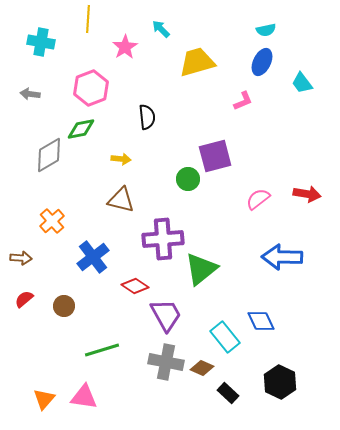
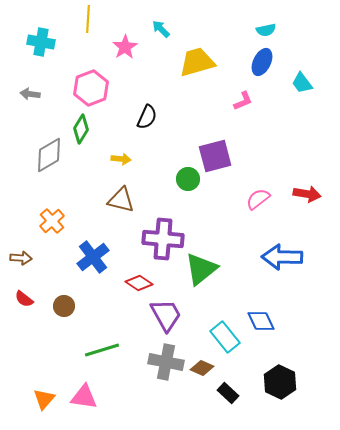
black semicircle: rotated 30 degrees clockwise
green diamond: rotated 48 degrees counterclockwise
purple cross: rotated 9 degrees clockwise
red diamond: moved 4 px right, 3 px up
red semicircle: rotated 102 degrees counterclockwise
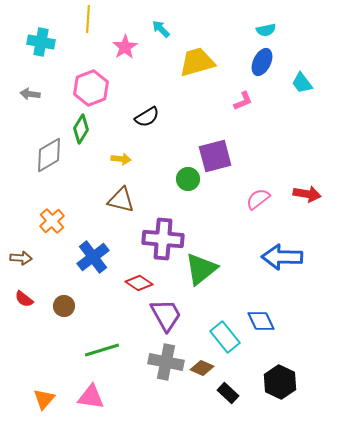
black semicircle: rotated 35 degrees clockwise
pink triangle: moved 7 px right
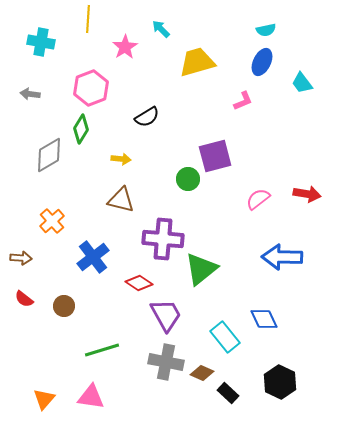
blue diamond: moved 3 px right, 2 px up
brown diamond: moved 5 px down
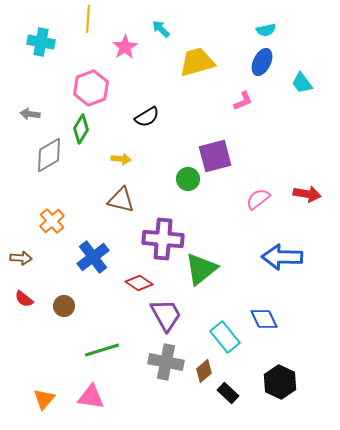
gray arrow: moved 20 px down
brown diamond: moved 2 px right, 2 px up; rotated 65 degrees counterclockwise
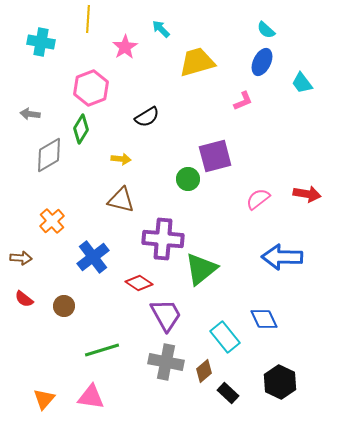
cyan semicircle: rotated 54 degrees clockwise
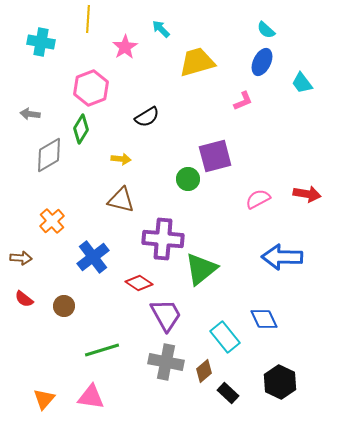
pink semicircle: rotated 10 degrees clockwise
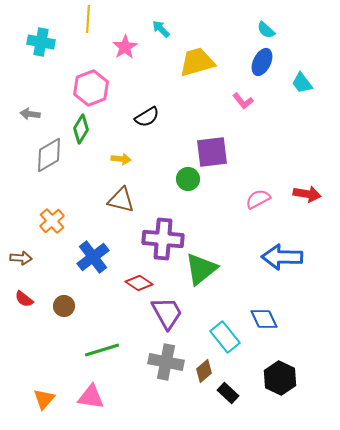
pink L-shape: rotated 75 degrees clockwise
purple square: moved 3 px left, 4 px up; rotated 8 degrees clockwise
purple trapezoid: moved 1 px right, 2 px up
black hexagon: moved 4 px up
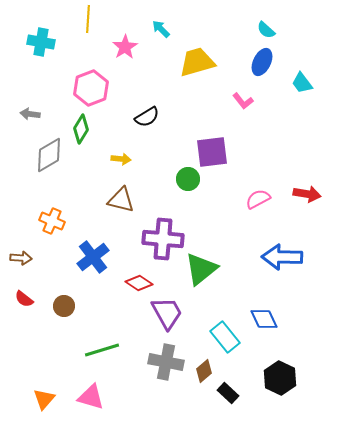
orange cross: rotated 25 degrees counterclockwise
pink triangle: rotated 8 degrees clockwise
